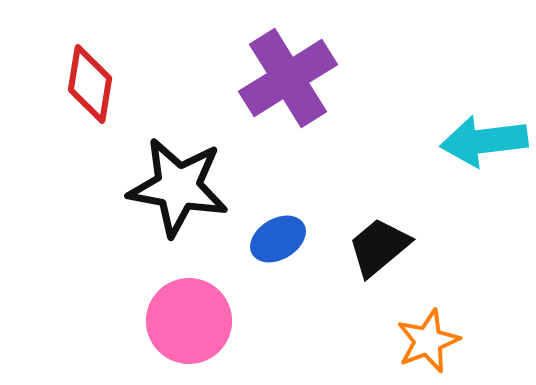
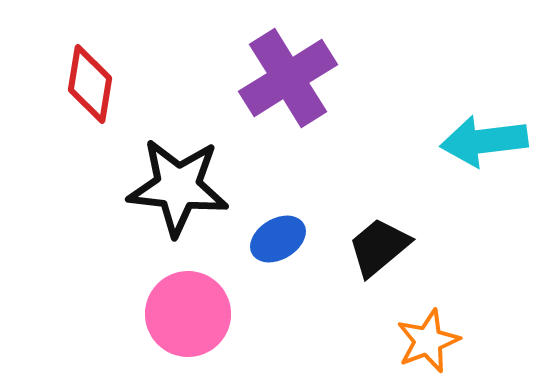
black star: rotated 4 degrees counterclockwise
pink circle: moved 1 px left, 7 px up
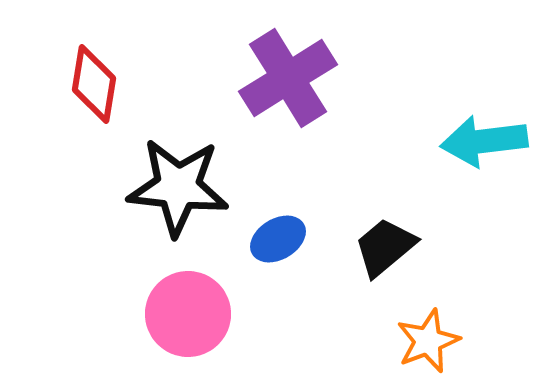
red diamond: moved 4 px right
black trapezoid: moved 6 px right
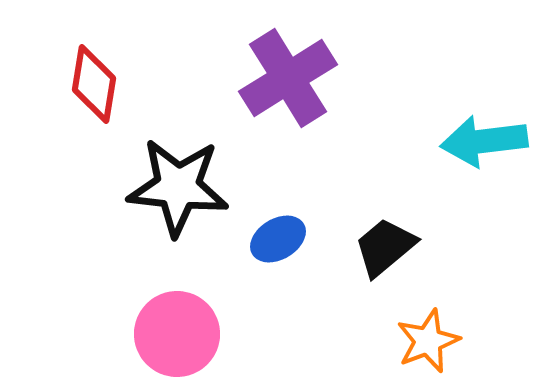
pink circle: moved 11 px left, 20 px down
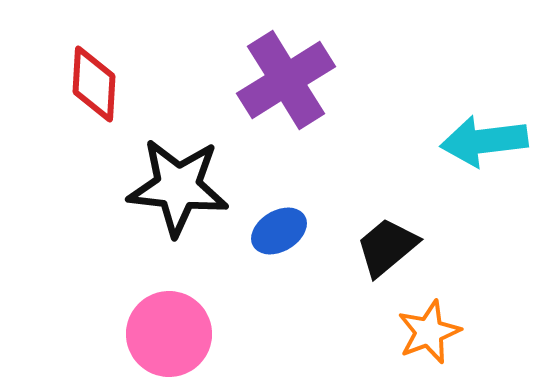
purple cross: moved 2 px left, 2 px down
red diamond: rotated 6 degrees counterclockwise
blue ellipse: moved 1 px right, 8 px up
black trapezoid: moved 2 px right
pink circle: moved 8 px left
orange star: moved 1 px right, 9 px up
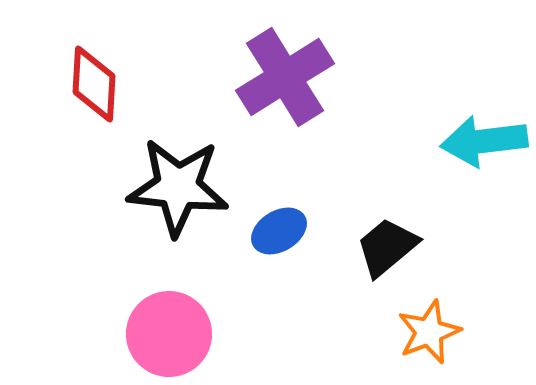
purple cross: moved 1 px left, 3 px up
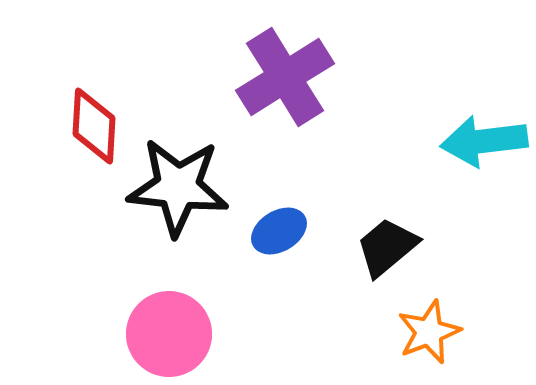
red diamond: moved 42 px down
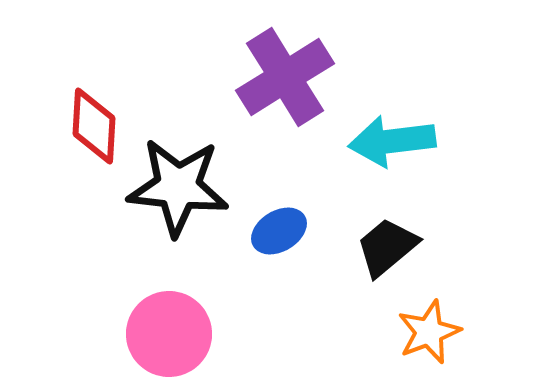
cyan arrow: moved 92 px left
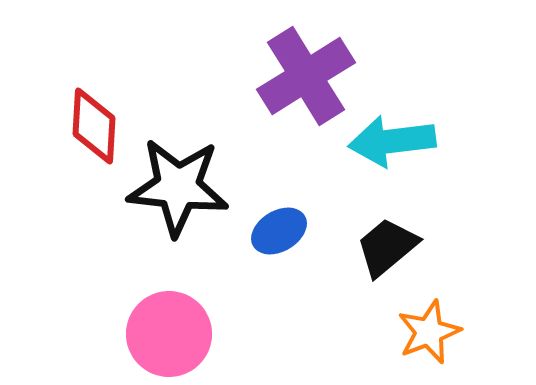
purple cross: moved 21 px right, 1 px up
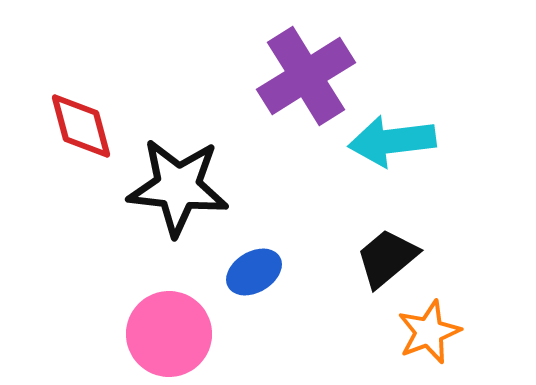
red diamond: moved 13 px left; rotated 18 degrees counterclockwise
blue ellipse: moved 25 px left, 41 px down
black trapezoid: moved 11 px down
